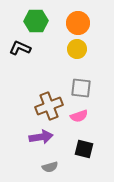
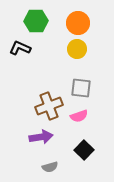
black square: moved 1 px down; rotated 30 degrees clockwise
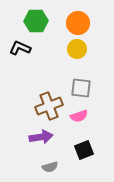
black square: rotated 24 degrees clockwise
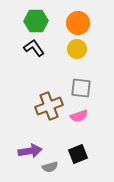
black L-shape: moved 14 px right; rotated 30 degrees clockwise
purple arrow: moved 11 px left, 14 px down
black square: moved 6 px left, 4 px down
